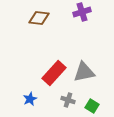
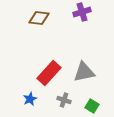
red rectangle: moved 5 px left
gray cross: moved 4 px left
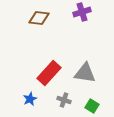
gray triangle: moved 1 px right, 1 px down; rotated 20 degrees clockwise
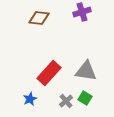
gray triangle: moved 1 px right, 2 px up
gray cross: moved 2 px right, 1 px down; rotated 32 degrees clockwise
green square: moved 7 px left, 8 px up
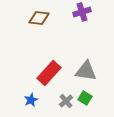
blue star: moved 1 px right, 1 px down
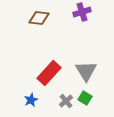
gray triangle: rotated 50 degrees clockwise
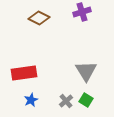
brown diamond: rotated 20 degrees clockwise
red rectangle: moved 25 px left; rotated 40 degrees clockwise
green square: moved 1 px right, 2 px down
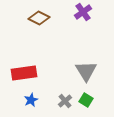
purple cross: moved 1 px right; rotated 18 degrees counterclockwise
gray cross: moved 1 px left
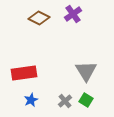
purple cross: moved 10 px left, 2 px down
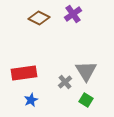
gray cross: moved 19 px up
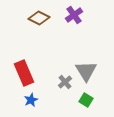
purple cross: moved 1 px right, 1 px down
red rectangle: rotated 75 degrees clockwise
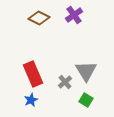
red rectangle: moved 9 px right, 1 px down
